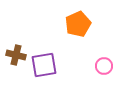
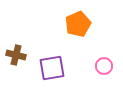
purple square: moved 8 px right, 3 px down
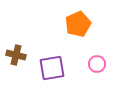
pink circle: moved 7 px left, 2 px up
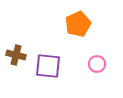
purple square: moved 4 px left, 2 px up; rotated 16 degrees clockwise
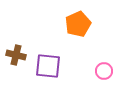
pink circle: moved 7 px right, 7 px down
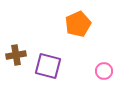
brown cross: rotated 24 degrees counterclockwise
purple square: rotated 8 degrees clockwise
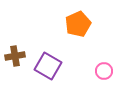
brown cross: moved 1 px left, 1 px down
purple square: rotated 16 degrees clockwise
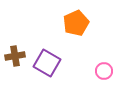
orange pentagon: moved 2 px left, 1 px up
purple square: moved 1 px left, 3 px up
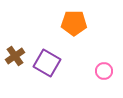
orange pentagon: moved 2 px left; rotated 25 degrees clockwise
brown cross: rotated 24 degrees counterclockwise
